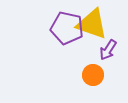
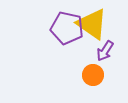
yellow triangle: rotated 16 degrees clockwise
purple arrow: moved 3 px left, 1 px down
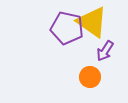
yellow triangle: moved 2 px up
orange circle: moved 3 px left, 2 px down
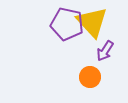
yellow triangle: rotated 12 degrees clockwise
purple pentagon: moved 4 px up
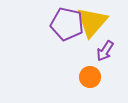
yellow triangle: rotated 24 degrees clockwise
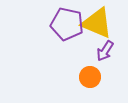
yellow triangle: moved 5 px right, 1 px down; rotated 48 degrees counterclockwise
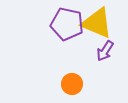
orange circle: moved 18 px left, 7 px down
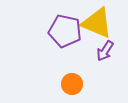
purple pentagon: moved 2 px left, 7 px down
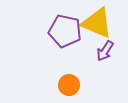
orange circle: moved 3 px left, 1 px down
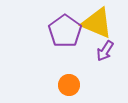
purple pentagon: rotated 24 degrees clockwise
